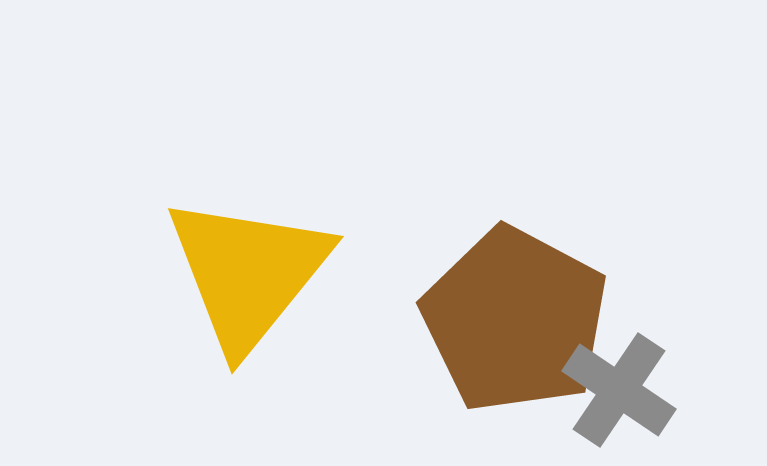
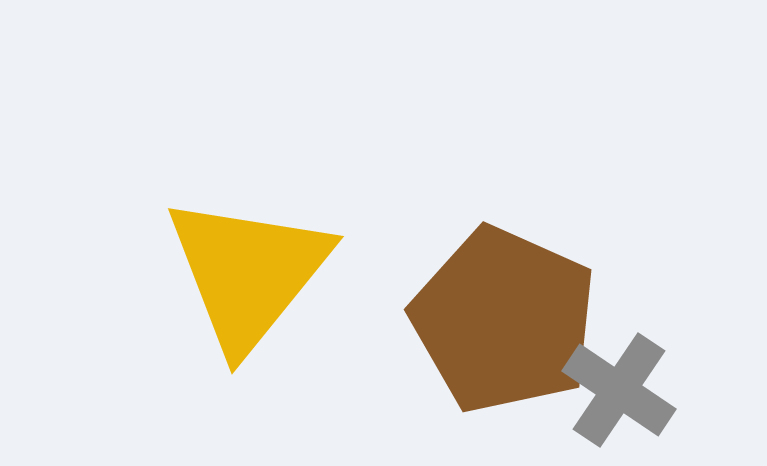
brown pentagon: moved 11 px left; rotated 4 degrees counterclockwise
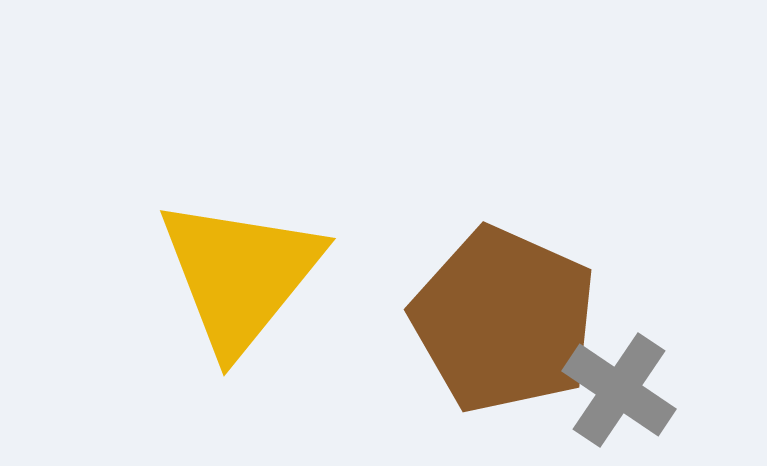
yellow triangle: moved 8 px left, 2 px down
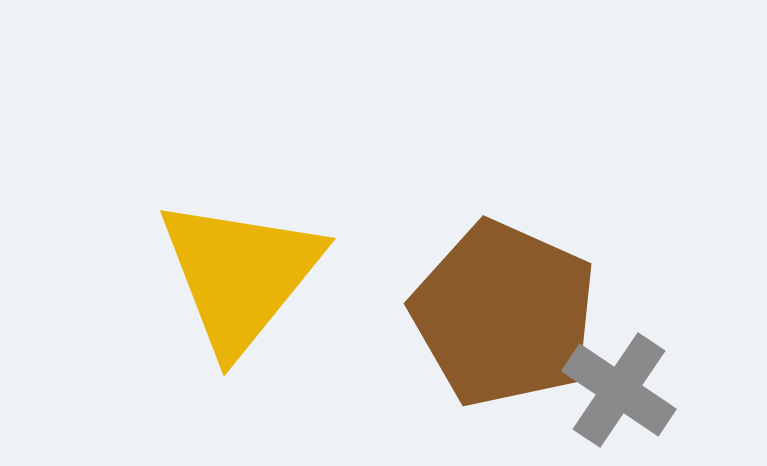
brown pentagon: moved 6 px up
